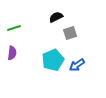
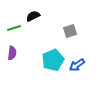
black semicircle: moved 23 px left, 1 px up
gray square: moved 2 px up
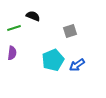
black semicircle: rotated 48 degrees clockwise
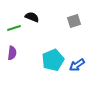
black semicircle: moved 1 px left, 1 px down
gray square: moved 4 px right, 10 px up
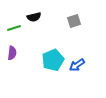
black semicircle: moved 2 px right; rotated 144 degrees clockwise
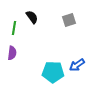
black semicircle: moved 2 px left; rotated 112 degrees counterclockwise
gray square: moved 5 px left, 1 px up
green line: rotated 64 degrees counterclockwise
cyan pentagon: moved 12 px down; rotated 25 degrees clockwise
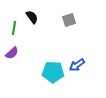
purple semicircle: rotated 40 degrees clockwise
